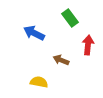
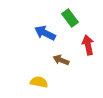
blue arrow: moved 11 px right
red arrow: rotated 18 degrees counterclockwise
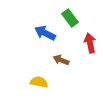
red arrow: moved 2 px right, 2 px up
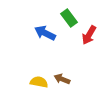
green rectangle: moved 1 px left
red arrow: moved 1 px left, 8 px up; rotated 138 degrees counterclockwise
brown arrow: moved 1 px right, 19 px down
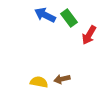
blue arrow: moved 18 px up
brown arrow: rotated 35 degrees counterclockwise
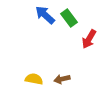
blue arrow: rotated 15 degrees clockwise
red arrow: moved 4 px down
yellow semicircle: moved 5 px left, 3 px up
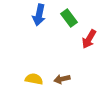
blue arrow: moved 6 px left; rotated 120 degrees counterclockwise
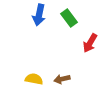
red arrow: moved 1 px right, 4 px down
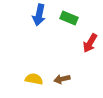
green rectangle: rotated 30 degrees counterclockwise
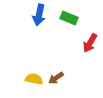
brown arrow: moved 6 px left, 1 px up; rotated 21 degrees counterclockwise
